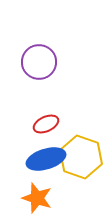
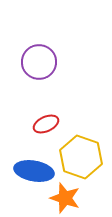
blue ellipse: moved 12 px left, 12 px down; rotated 27 degrees clockwise
orange star: moved 28 px right
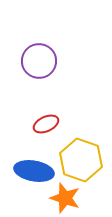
purple circle: moved 1 px up
yellow hexagon: moved 3 px down
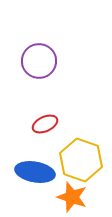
red ellipse: moved 1 px left
blue ellipse: moved 1 px right, 1 px down
orange star: moved 7 px right, 1 px up
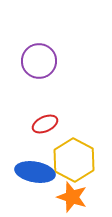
yellow hexagon: moved 7 px left; rotated 9 degrees clockwise
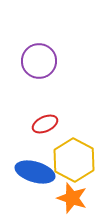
blue ellipse: rotated 6 degrees clockwise
orange star: moved 1 px down
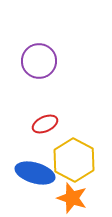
blue ellipse: moved 1 px down
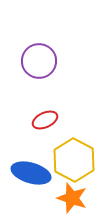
red ellipse: moved 4 px up
blue ellipse: moved 4 px left
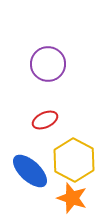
purple circle: moved 9 px right, 3 px down
blue ellipse: moved 1 px left, 2 px up; rotated 27 degrees clockwise
